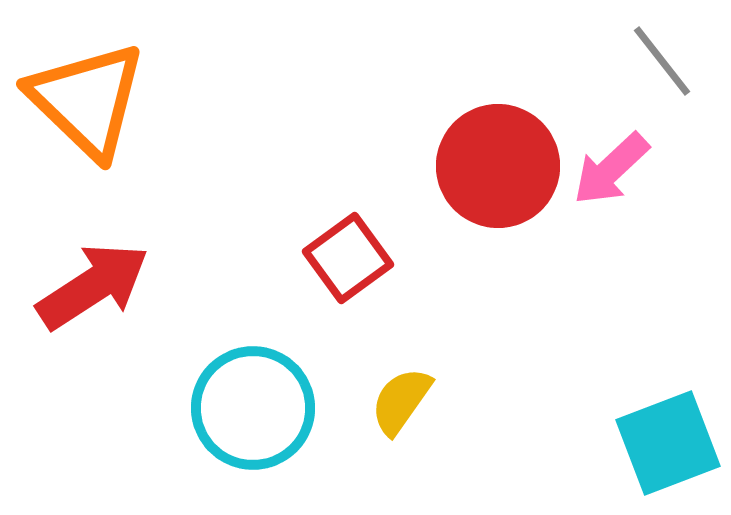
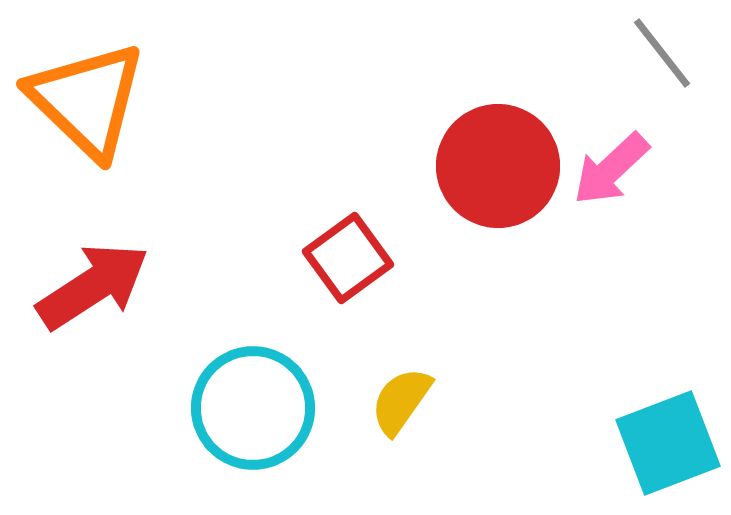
gray line: moved 8 px up
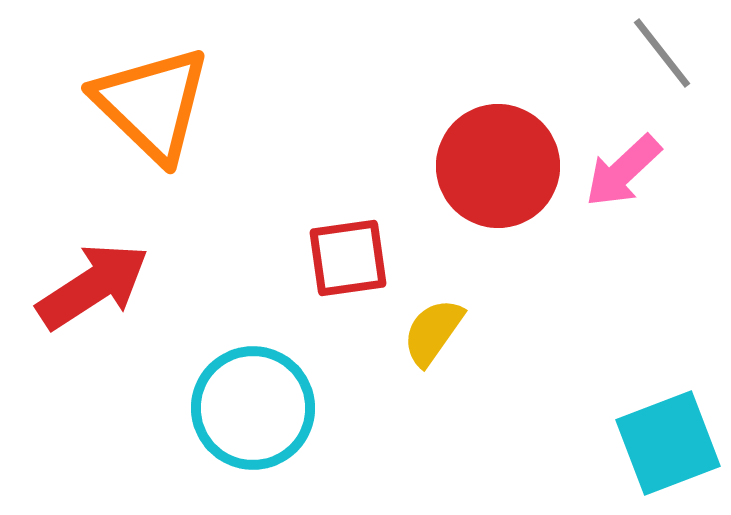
orange triangle: moved 65 px right, 4 px down
pink arrow: moved 12 px right, 2 px down
red square: rotated 28 degrees clockwise
yellow semicircle: moved 32 px right, 69 px up
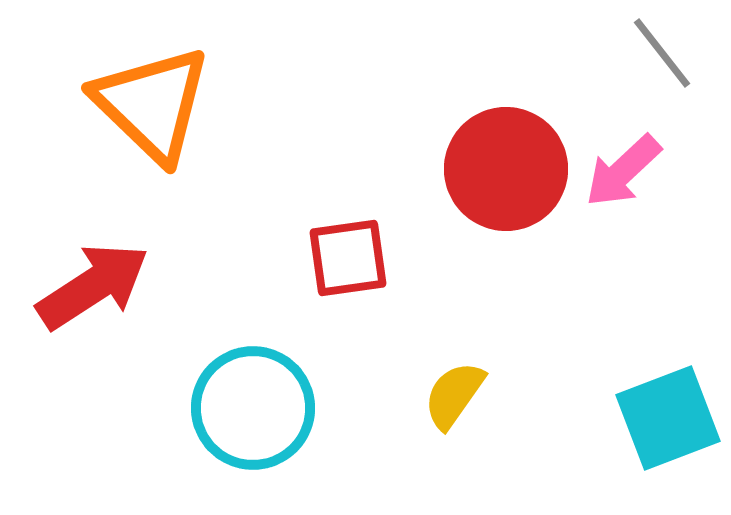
red circle: moved 8 px right, 3 px down
yellow semicircle: moved 21 px right, 63 px down
cyan square: moved 25 px up
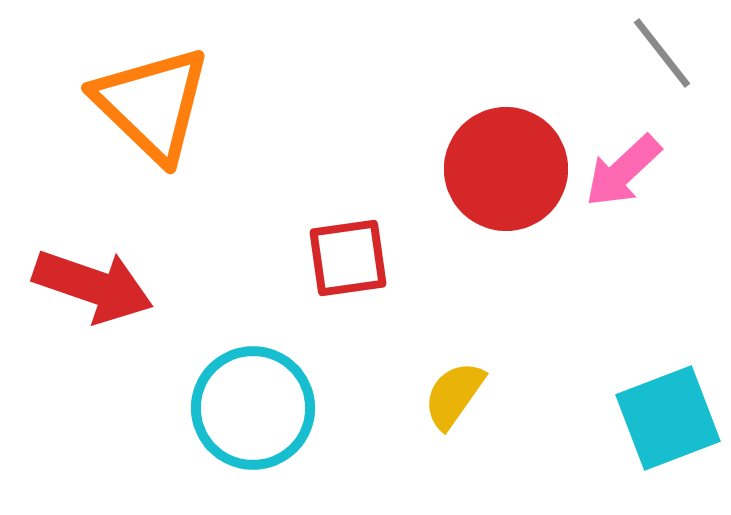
red arrow: rotated 52 degrees clockwise
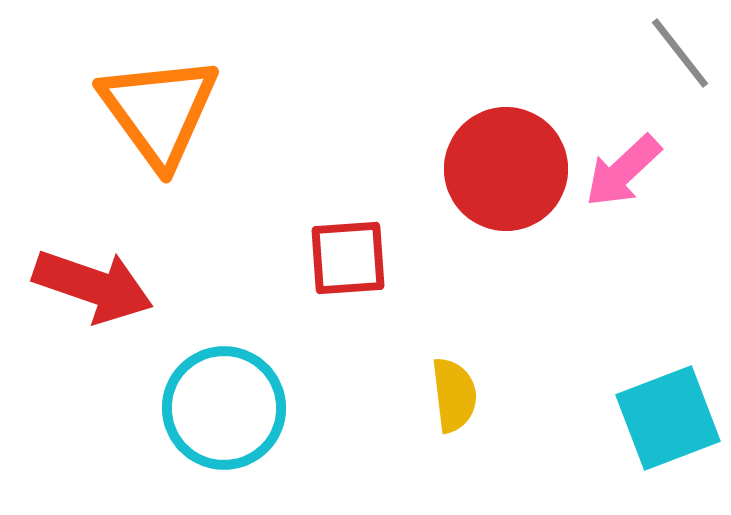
gray line: moved 18 px right
orange triangle: moved 7 px right, 7 px down; rotated 10 degrees clockwise
red square: rotated 4 degrees clockwise
yellow semicircle: rotated 138 degrees clockwise
cyan circle: moved 29 px left
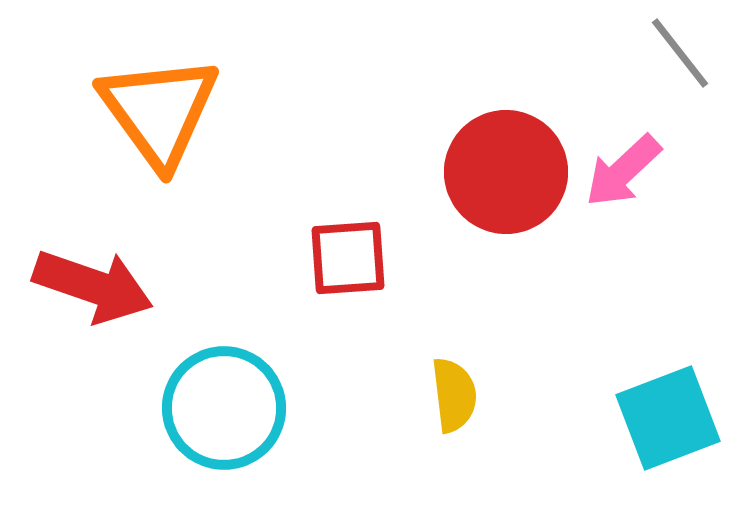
red circle: moved 3 px down
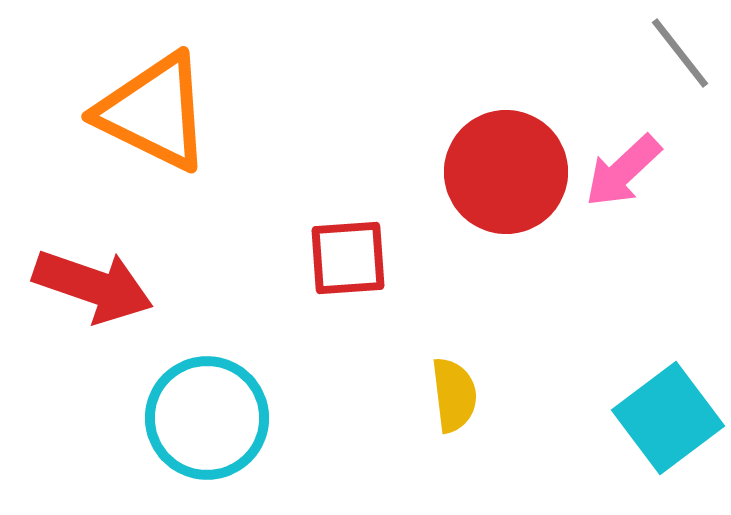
orange triangle: moved 5 px left, 1 px down; rotated 28 degrees counterclockwise
cyan circle: moved 17 px left, 10 px down
cyan square: rotated 16 degrees counterclockwise
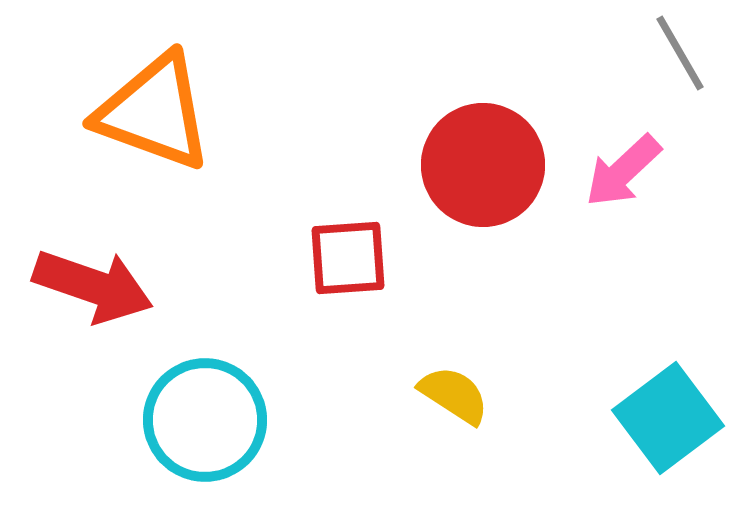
gray line: rotated 8 degrees clockwise
orange triangle: rotated 6 degrees counterclockwise
red circle: moved 23 px left, 7 px up
yellow semicircle: rotated 50 degrees counterclockwise
cyan circle: moved 2 px left, 2 px down
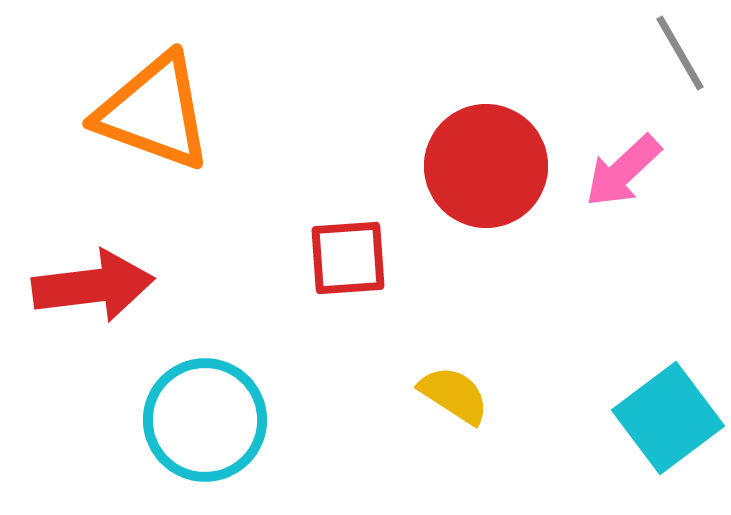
red circle: moved 3 px right, 1 px down
red arrow: rotated 26 degrees counterclockwise
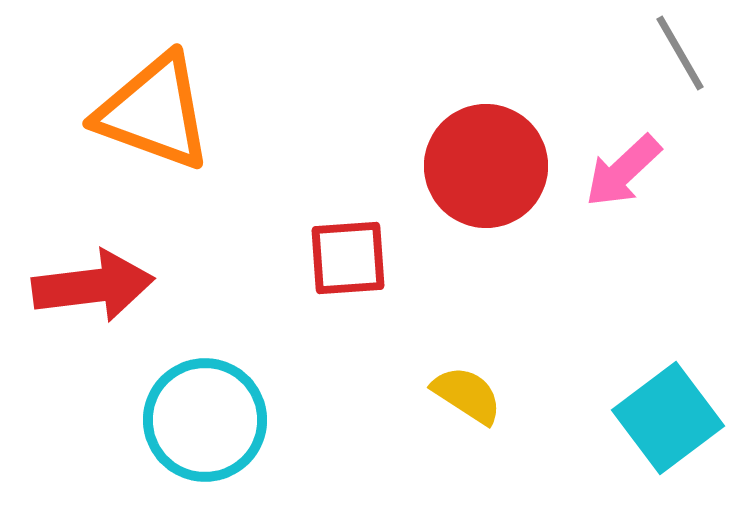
yellow semicircle: moved 13 px right
